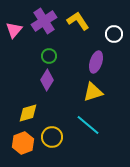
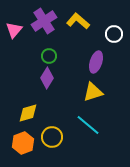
yellow L-shape: rotated 15 degrees counterclockwise
purple diamond: moved 2 px up
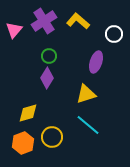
yellow triangle: moved 7 px left, 2 px down
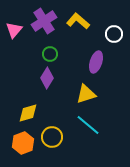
green circle: moved 1 px right, 2 px up
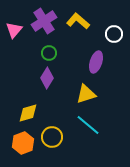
green circle: moved 1 px left, 1 px up
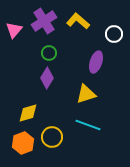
cyan line: rotated 20 degrees counterclockwise
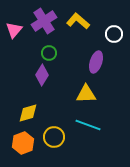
purple diamond: moved 5 px left, 3 px up
yellow triangle: rotated 15 degrees clockwise
yellow circle: moved 2 px right
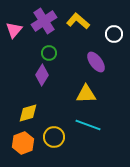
purple ellipse: rotated 55 degrees counterclockwise
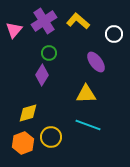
yellow circle: moved 3 px left
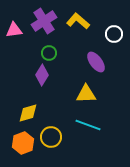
pink triangle: rotated 42 degrees clockwise
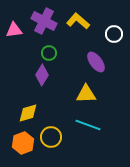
purple cross: rotated 30 degrees counterclockwise
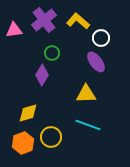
purple cross: moved 1 px up; rotated 25 degrees clockwise
white circle: moved 13 px left, 4 px down
green circle: moved 3 px right
